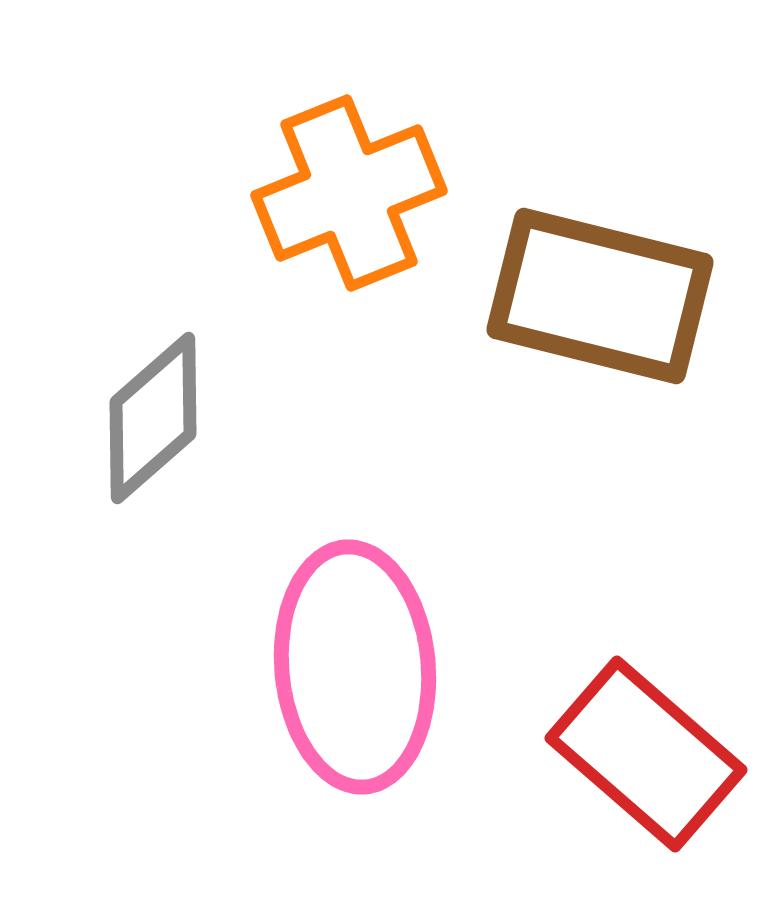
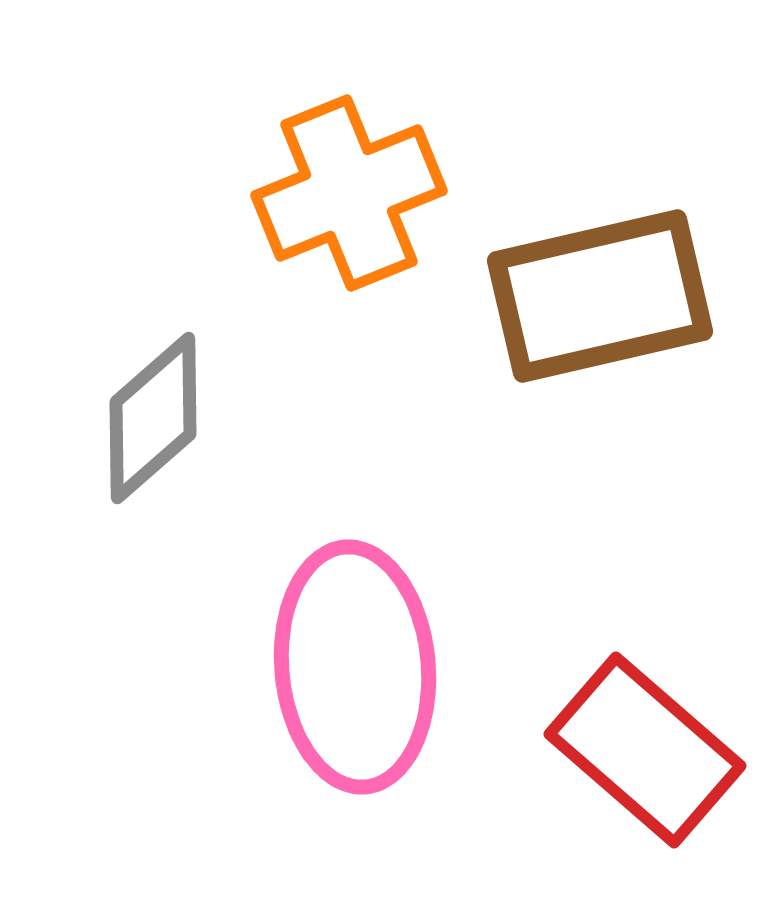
brown rectangle: rotated 27 degrees counterclockwise
red rectangle: moved 1 px left, 4 px up
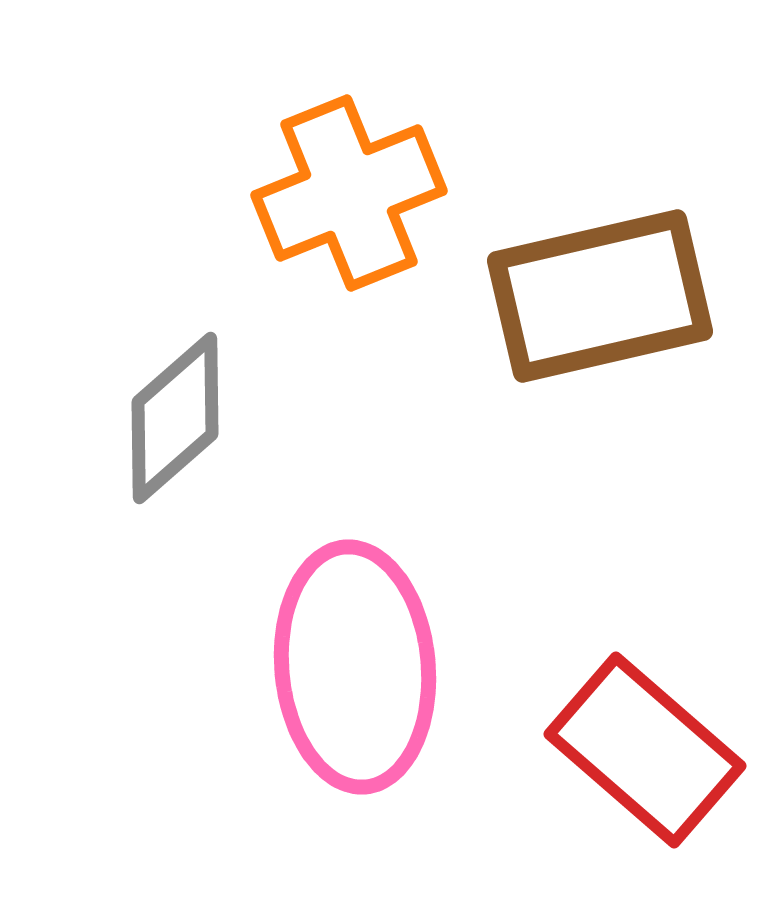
gray diamond: moved 22 px right
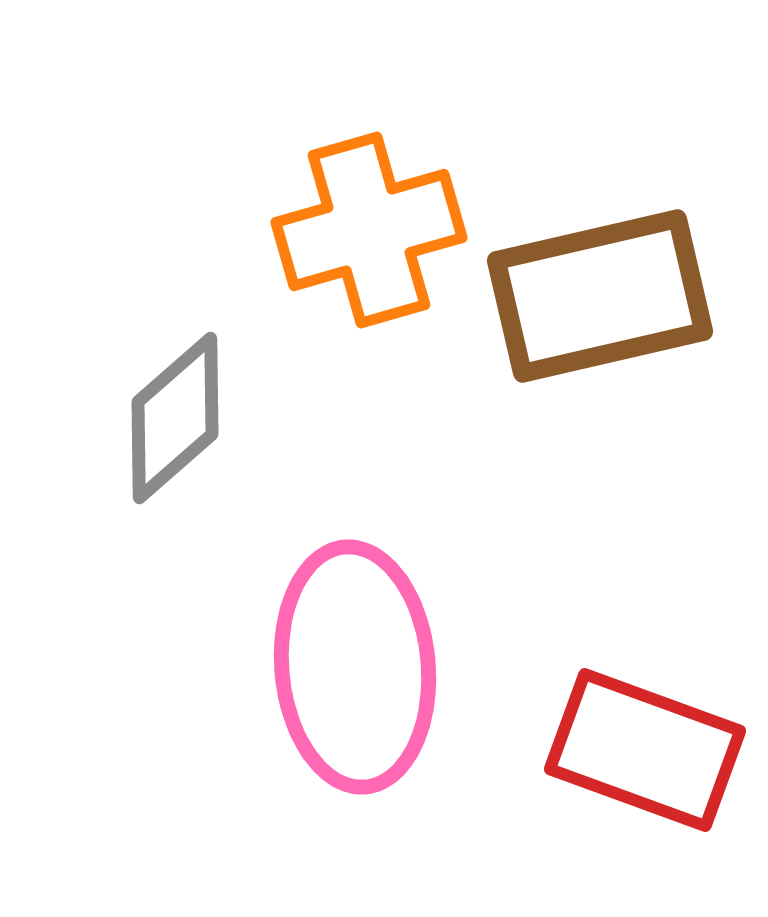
orange cross: moved 20 px right, 37 px down; rotated 6 degrees clockwise
red rectangle: rotated 21 degrees counterclockwise
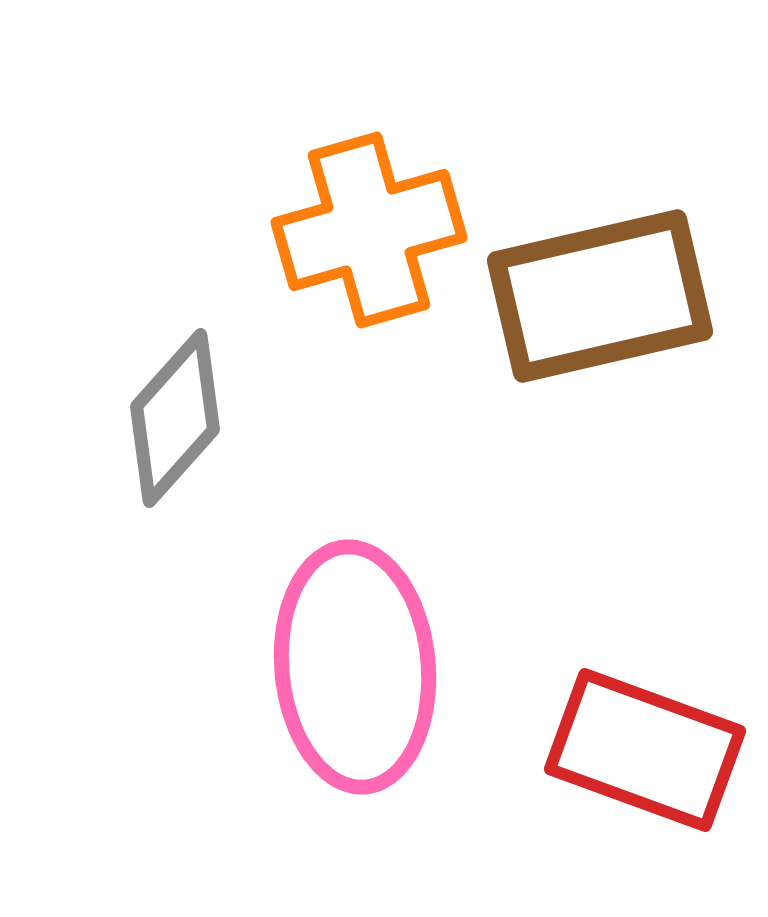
gray diamond: rotated 7 degrees counterclockwise
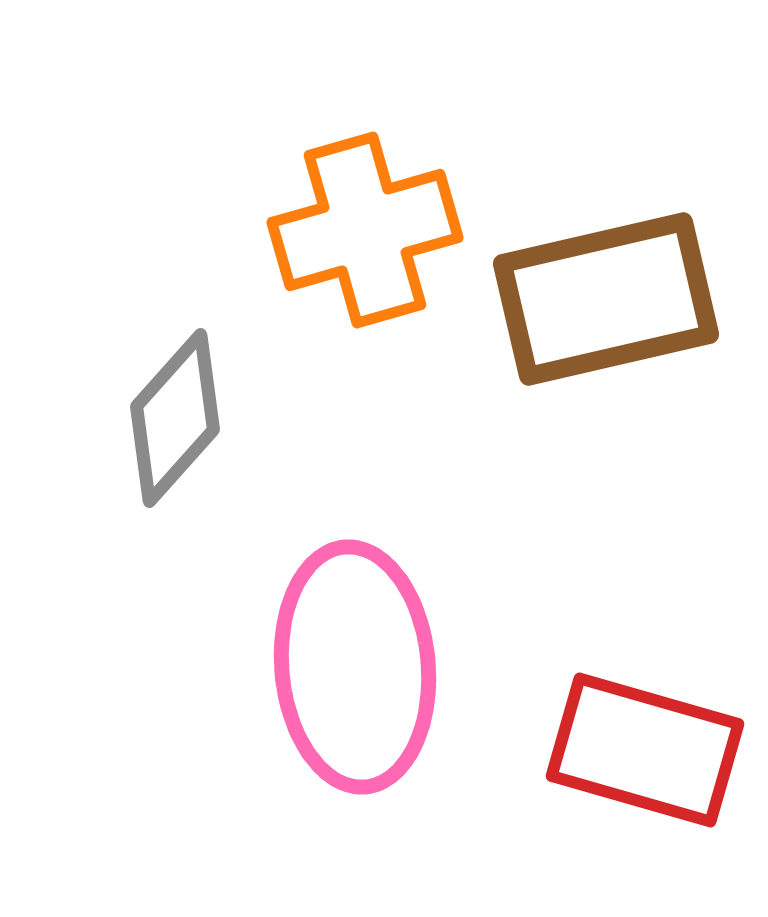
orange cross: moved 4 px left
brown rectangle: moved 6 px right, 3 px down
red rectangle: rotated 4 degrees counterclockwise
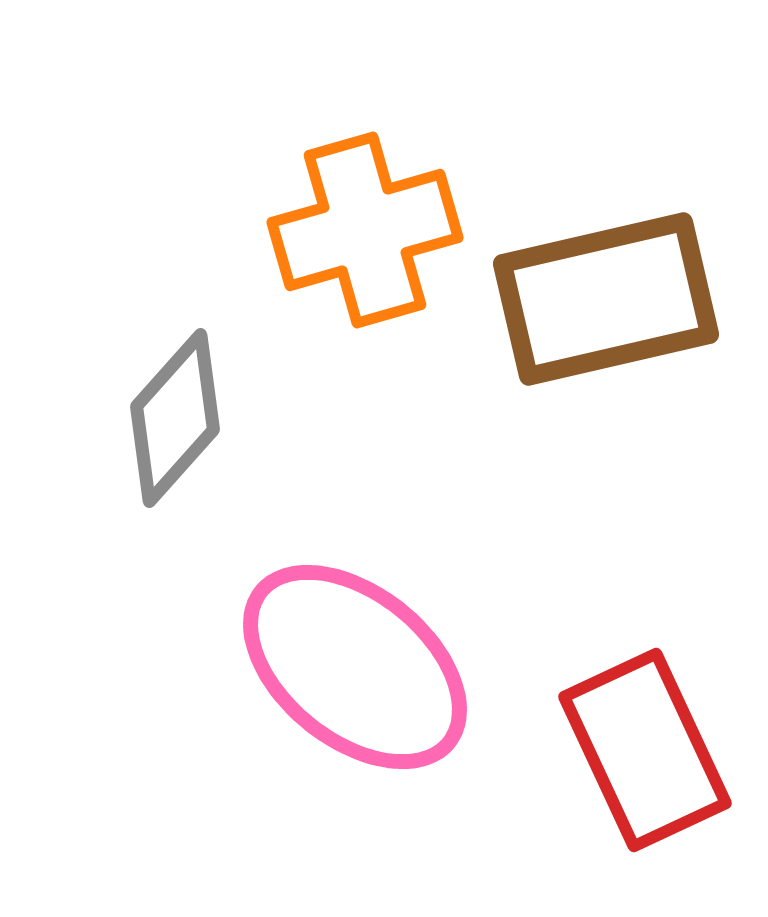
pink ellipse: rotated 46 degrees counterclockwise
red rectangle: rotated 49 degrees clockwise
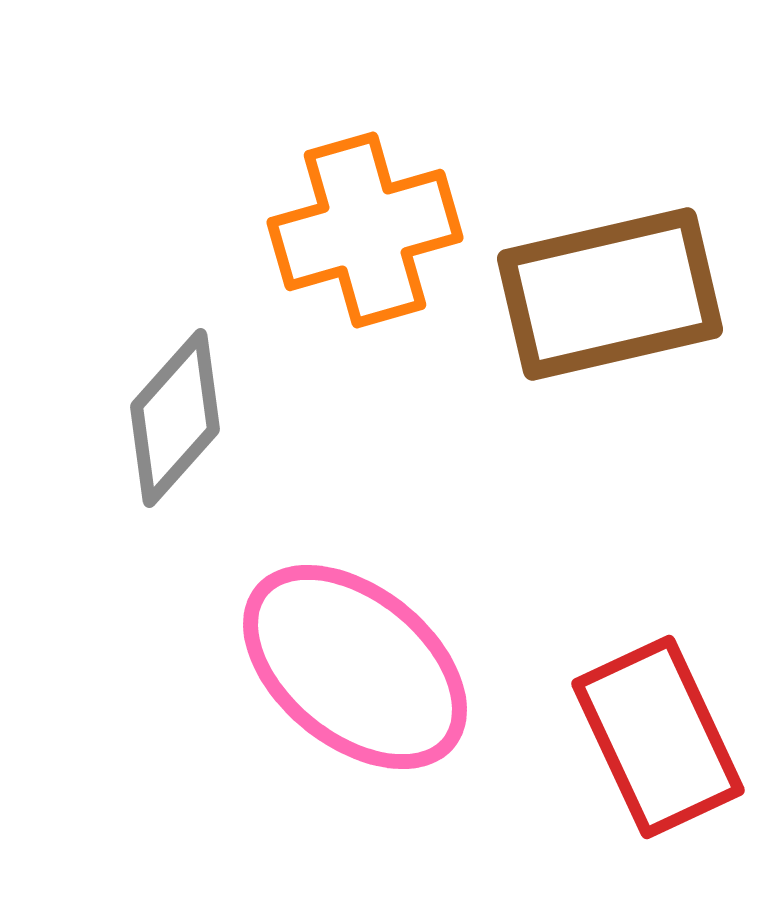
brown rectangle: moved 4 px right, 5 px up
red rectangle: moved 13 px right, 13 px up
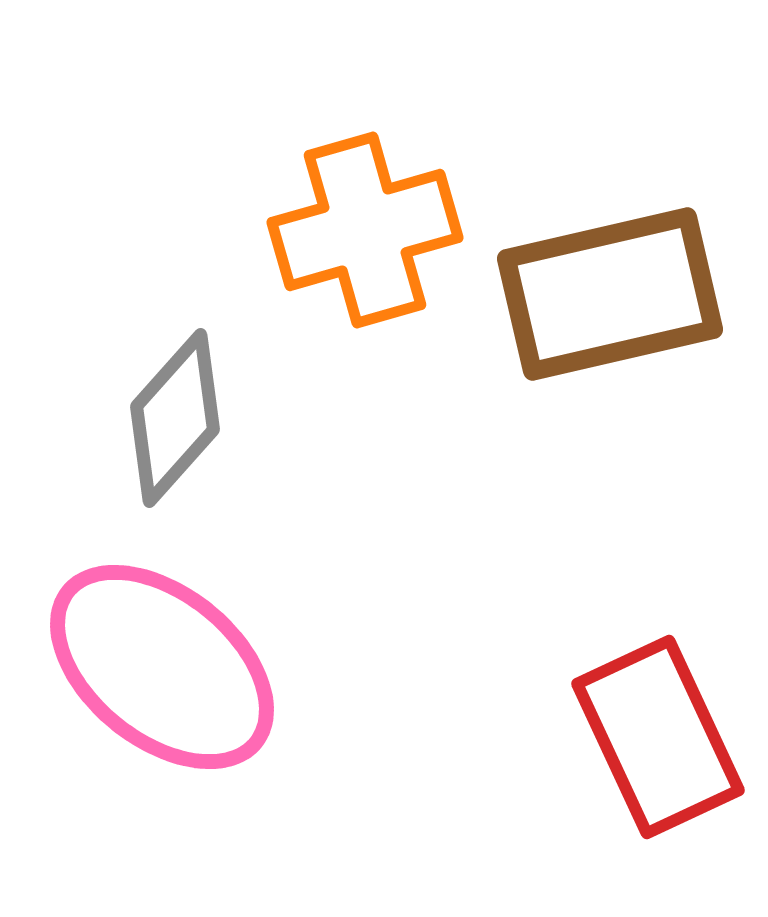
pink ellipse: moved 193 px left
